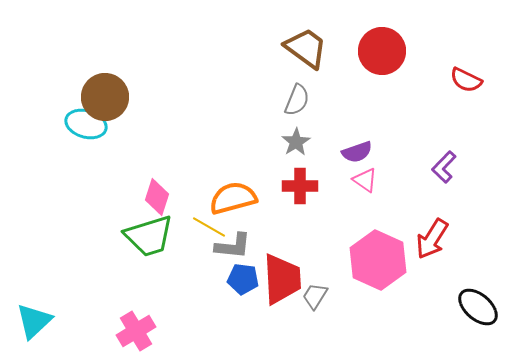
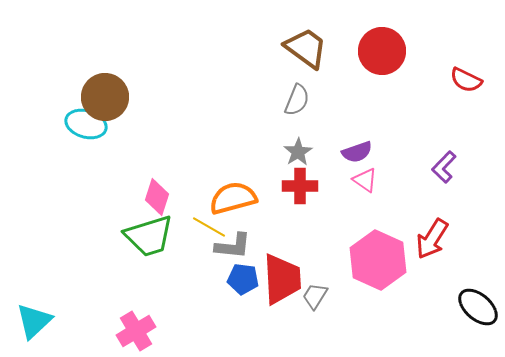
gray star: moved 2 px right, 10 px down
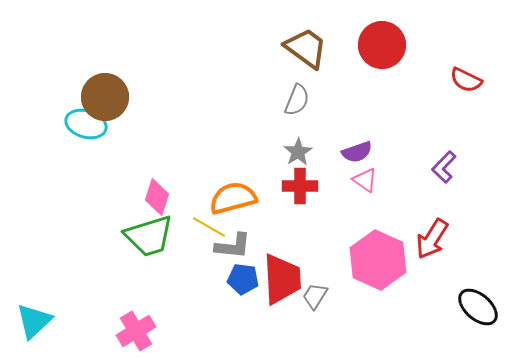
red circle: moved 6 px up
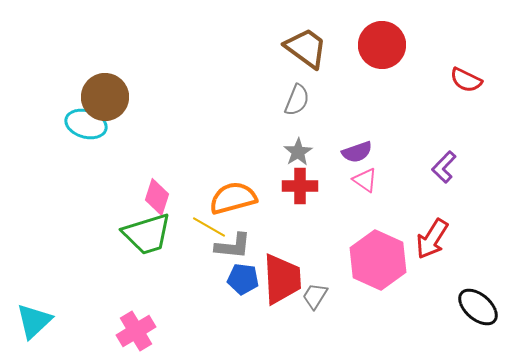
green trapezoid: moved 2 px left, 2 px up
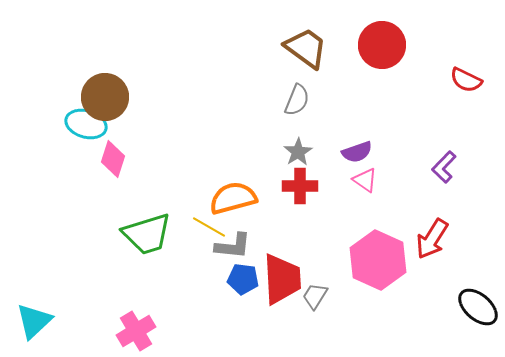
pink diamond: moved 44 px left, 38 px up
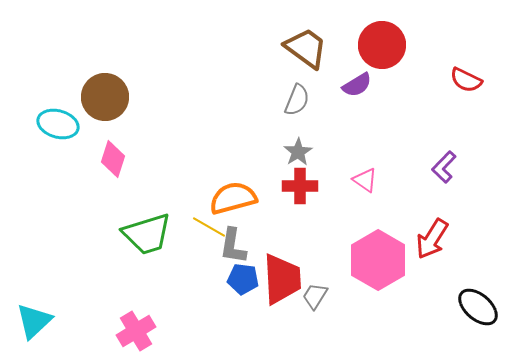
cyan ellipse: moved 28 px left
purple semicircle: moved 67 px up; rotated 12 degrees counterclockwise
gray L-shape: rotated 93 degrees clockwise
pink hexagon: rotated 6 degrees clockwise
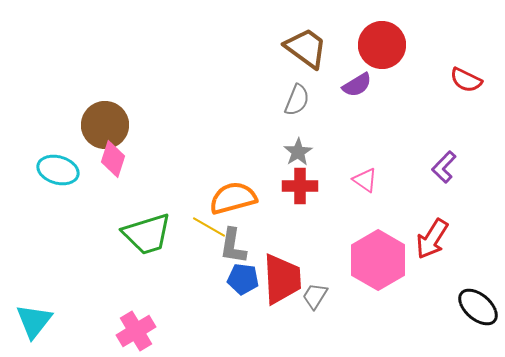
brown circle: moved 28 px down
cyan ellipse: moved 46 px down
cyan triangle: rotated 9 degrees counterclockwise
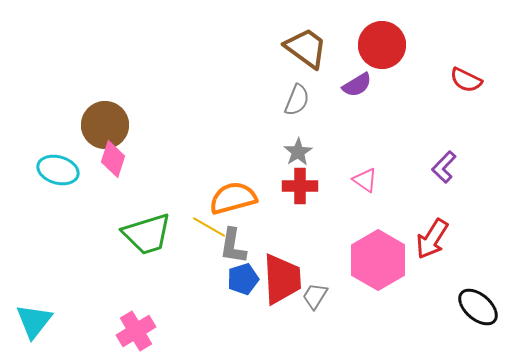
blue pentagon: rotated 24 degrees counterclockwise
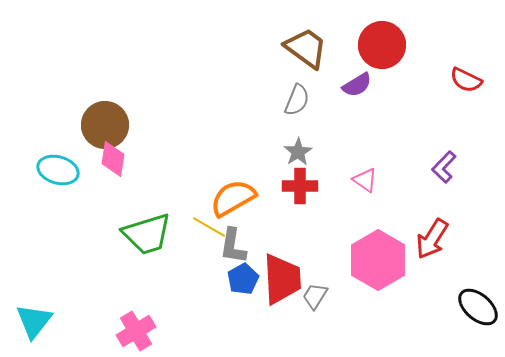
pink diamond: rotated 9 degrees counterclockwise
orange semicircle: rotated 15 degrees counterclockwise
blue pentagon: rotated 12 degrees counterclockwise
